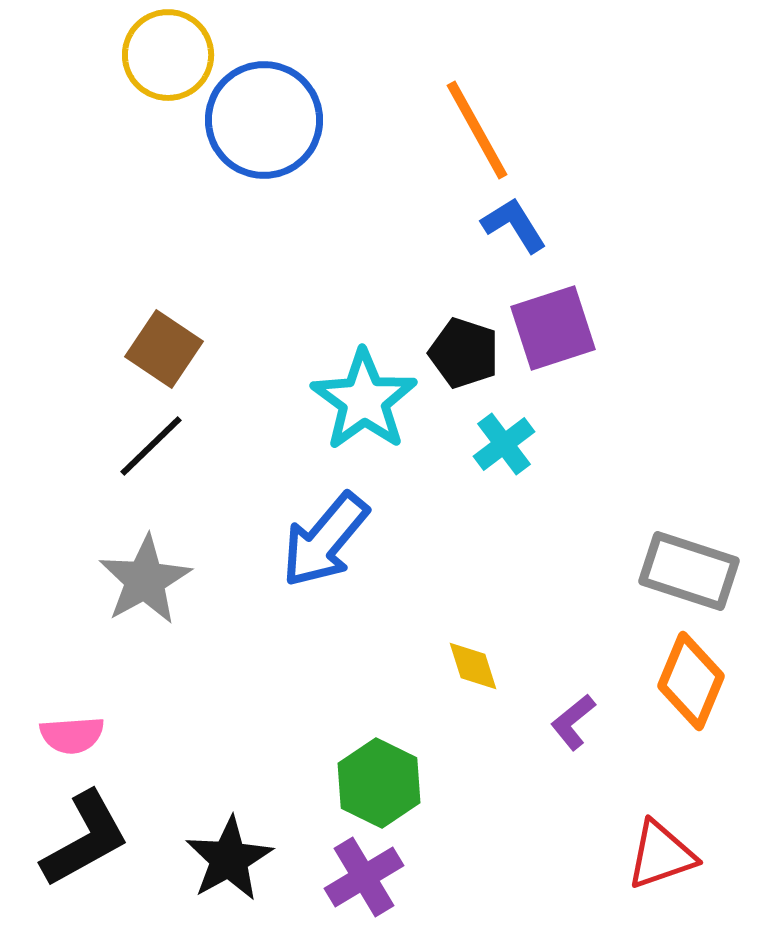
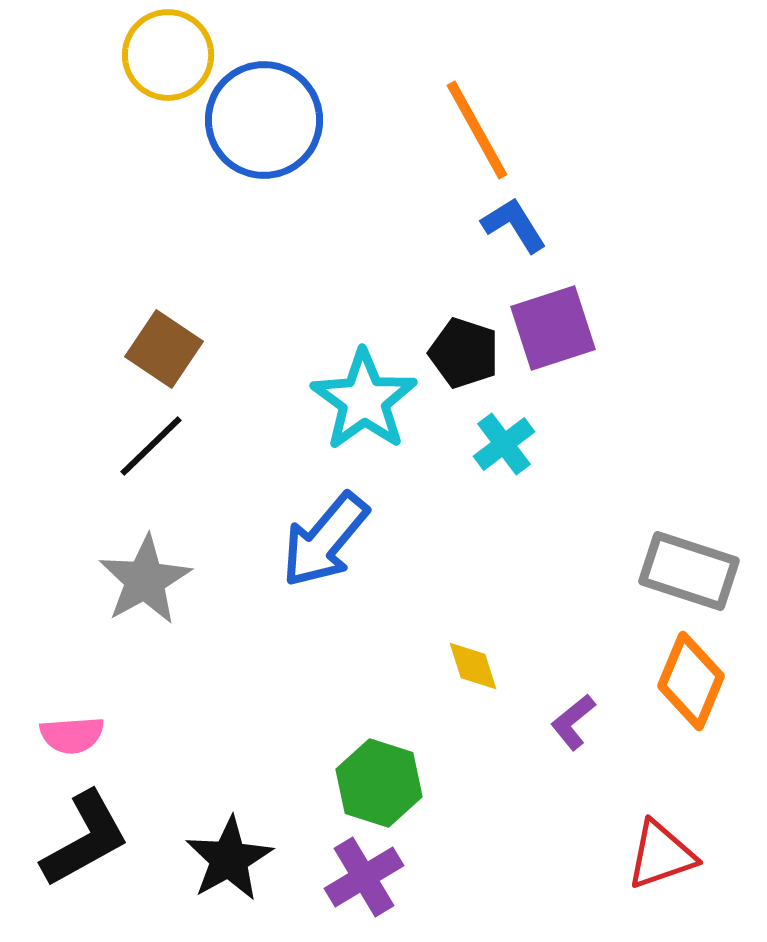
green hexagon: rotated 8 degrees counterclockwise
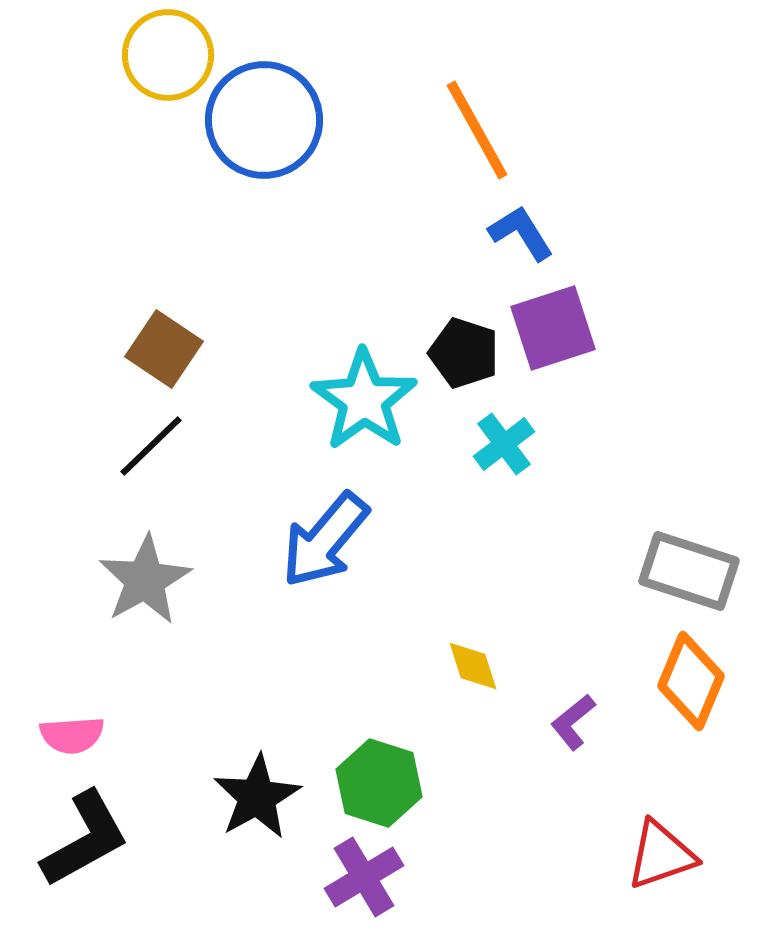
blue L-shape: moved 7 px right, 8 px down
black star: moved 28 px right, 62 px up
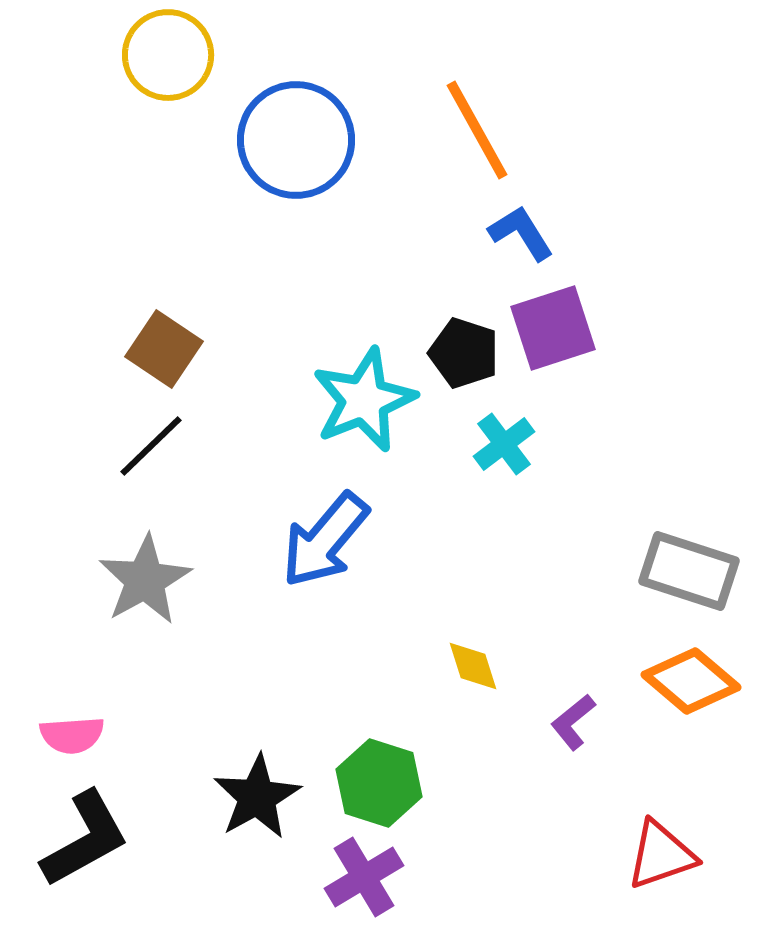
blue circle: moved 32 px right, 20 px down
cyan star: rotated 14 degrees clockwise
orange diamond: rotated 72 degrees counterclockwise
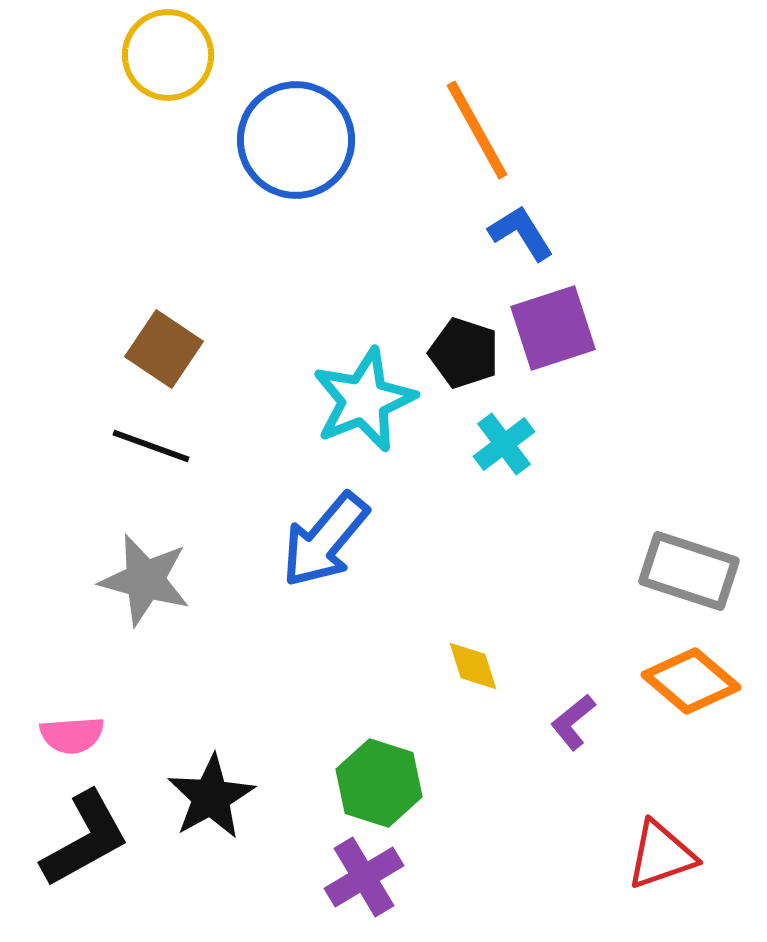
black line: rotated 64 degrees clockwise
gray star: rotated 28 degrees counterclockwise
black star: moved 46 px left
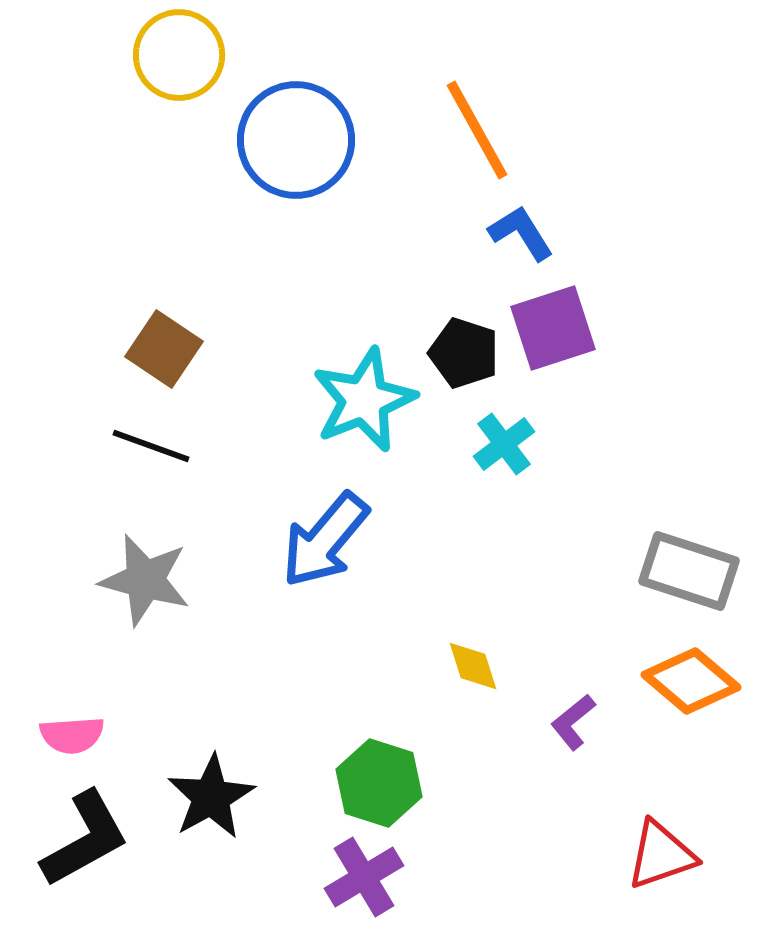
yellow circle: moved 11 px right
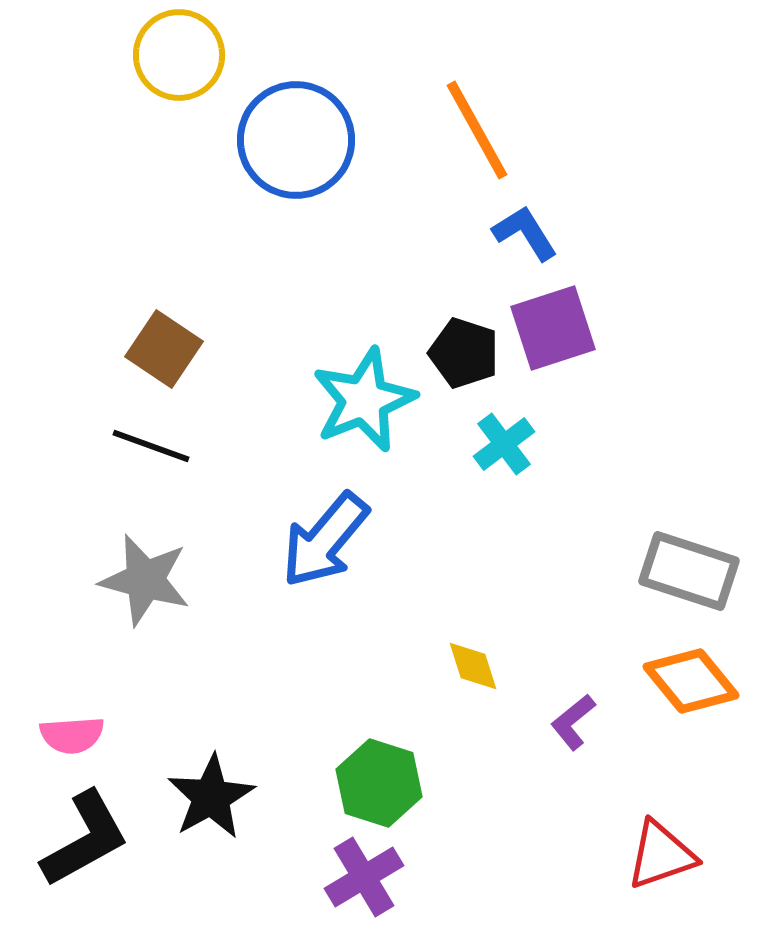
blue L-shape: moved 4 px right
orange diamond: rotated 10 degrees clockwise
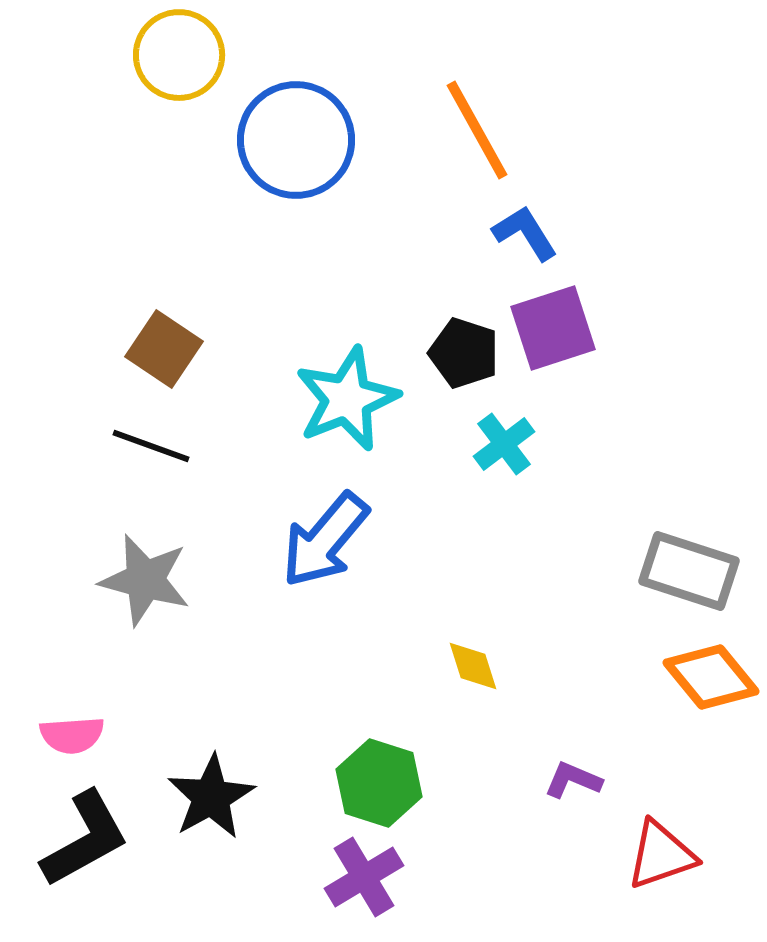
cyan star: moved 17 px left, 1 px up
orange diamond: moved 20 px right, 4 px up
purple L-shape: moved 58 px down; rotated 62 degrees clockwise
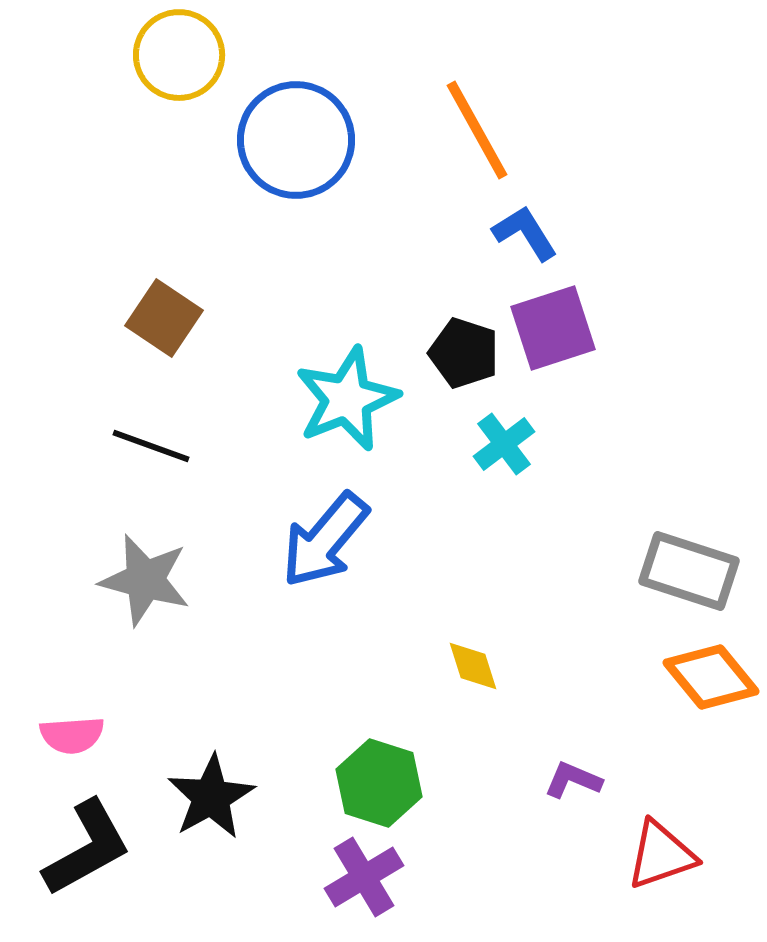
brown square: moved 31 px up
black L-shape: moved 2 px right, 9 px down
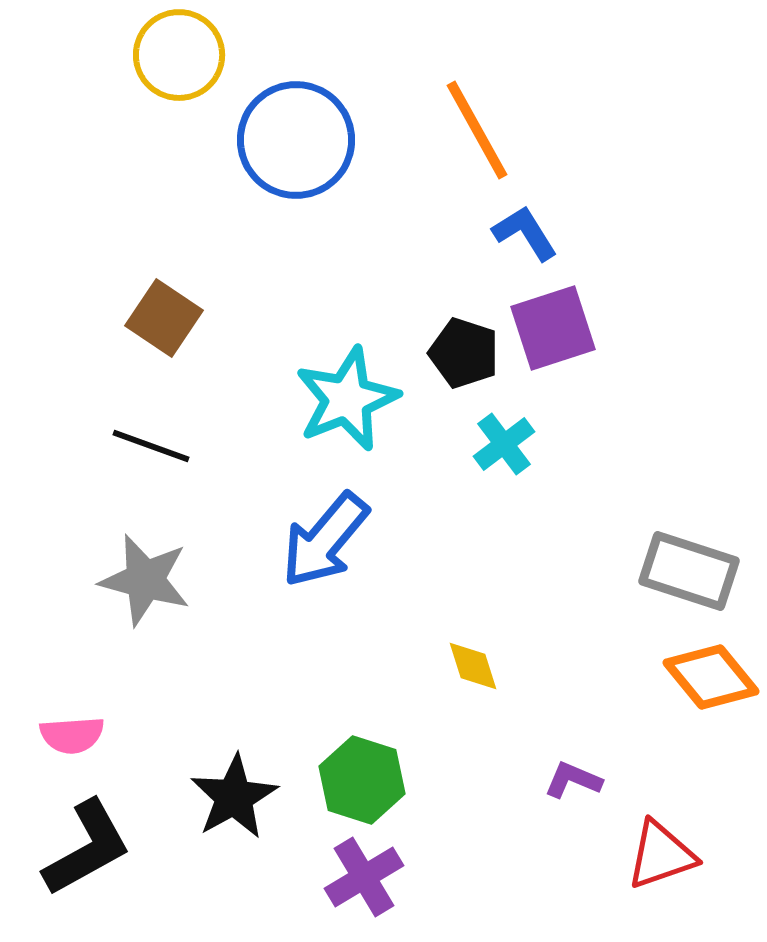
green hexagon: moved 17 px left, 3 px up
black star: moved 23 px right
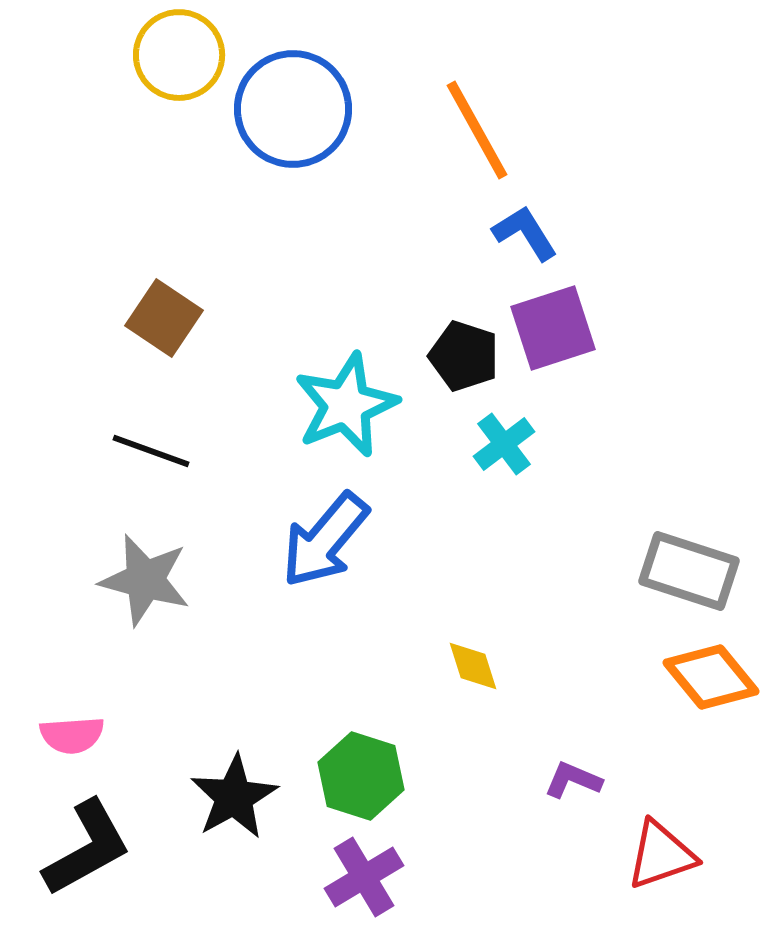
blue circle: moved 3 px left, 31 px up
black pentagon: moved 3 px down
cyan star: moved 1 px left, 6 px down
black line: moved 5 px down
green hexagon: moved 1 px left, 4 px up
